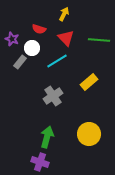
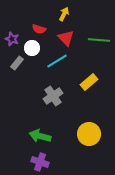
gray rectangle: moved 3 px left, 1 px down
green arrow: moved 7 px left, 1 px up; rotated 90 degrees counterclockwise
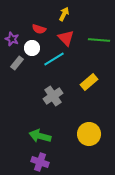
cyan line: moved 3 px left, 2 px up
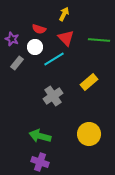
white circle: moved 3 px right, 1 px up
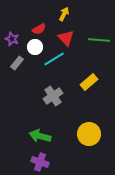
red semicircle: rotated 48 degrees counterclockwise
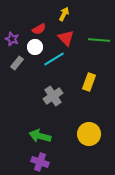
yellow rectangle: rotated 30 degrees counterclockwise
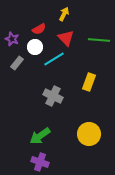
gray cross: rotated 30 degrees counterclockwise
green arrow: rotated 50 degrees counterclockwise
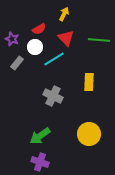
yellow rectangle: rotated 18 degrees counterclockwise
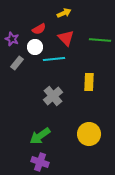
yellow arrow: moved 1 px up; rotated 40 degrees clockwise
green line: moved 1 px right
cyan line: rotated 25 degrees clockwise
gray cross: rotated 24 degrees clockwise
